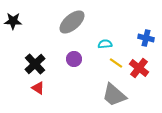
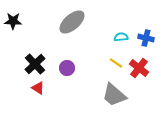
cyan semicircle: moved 16 px right, 7 px up
purple circle: moved 7 px left, 9 px down
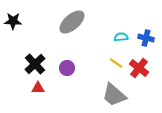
red triangle: rotated 32 degrees counterclockwise
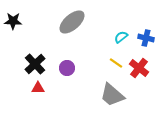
cyan semicircle: rotated 32 degrees counterclockwise
gray trapezoid: moved 2 px left
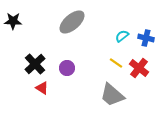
cyan semicircle: moved 1 px right, 1 px up
red triangle: moved 4 px right; rotated 32 degrees clockwise
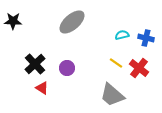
cyan semicircle: moved 1 px up; rotated 24 degrees clockwise
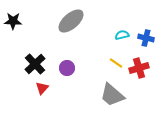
gray ellipse: moved 1 px left, 1 px up
red cross: rotated 36 degrees clockwise
red triangle: rotated 40 degrees clockwise
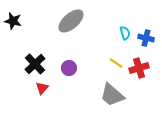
black star: rotated 12 degrees clockwise
cyan semicircle: moved 3 px right, 2 px up; rotated 88 degrees clockwise
purple circle: moved 2 px right
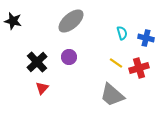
cyan semicircle: moved 3 px left
black cross: moved 2 px right, 2 px up
purple circle: moved 11 px up
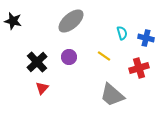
yellow line: moved 12 px left, 7 px up
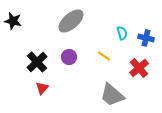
red cross: rotated 24 degrees counterclockwise
